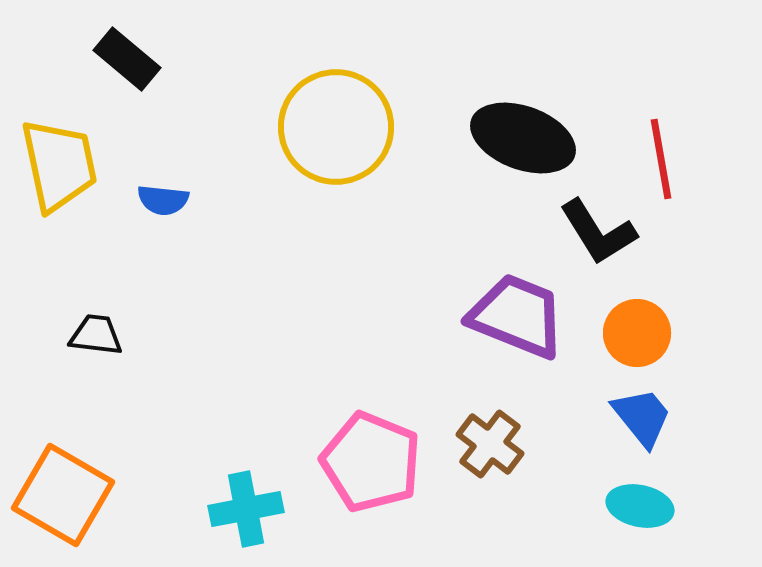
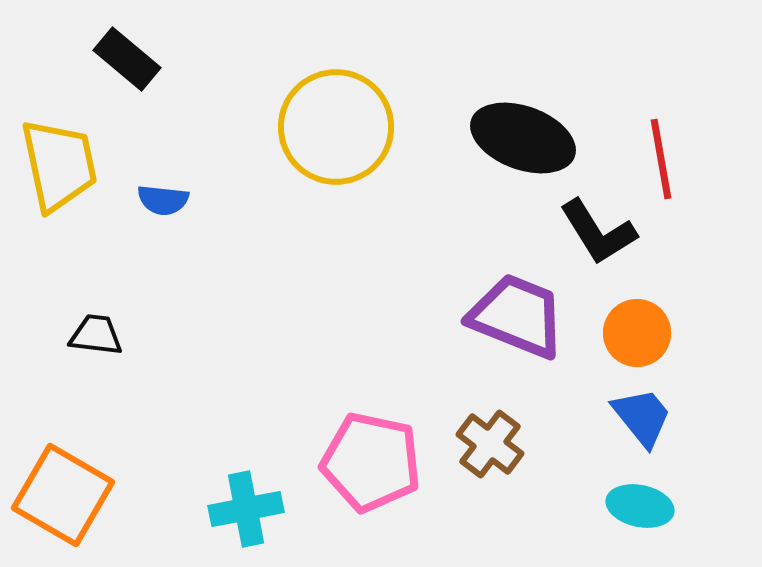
pink pentagon: rotated 10 degrees counterclockwise
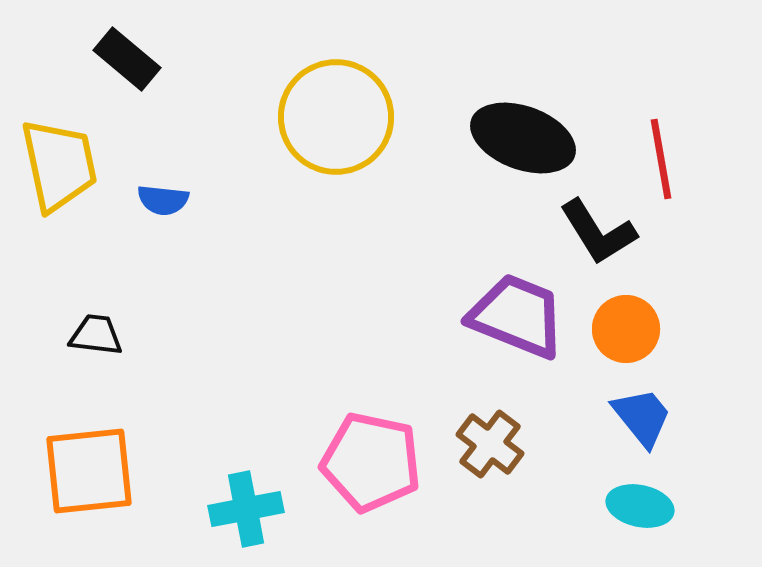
yellow circle: moved 10 px up
orange circle: moved 11 px left, 4 px up
orange square: moved 26 px right, 24 px up; rotated 36 degrees counterclockwise
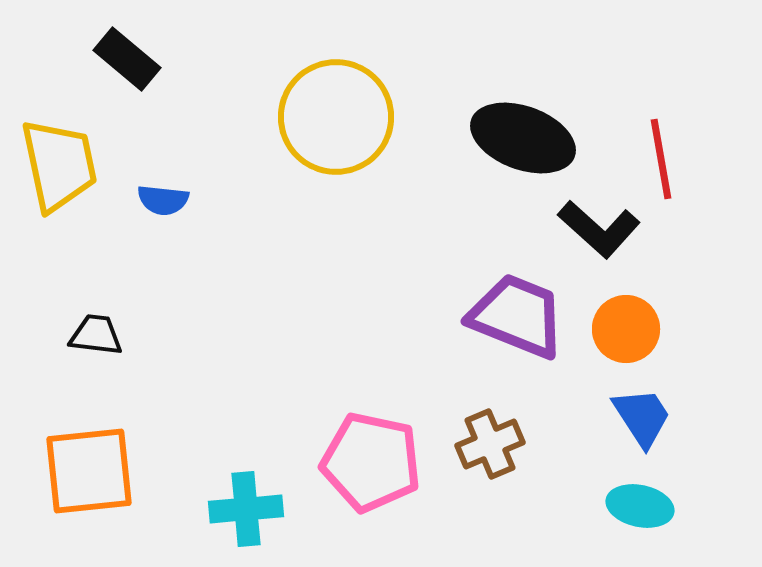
black L-shape: moved 1 px right, 3 px up; rotated 16 degrees counterclockwise
blue trapezoid: rotated 6 degrees clockwise
brown cross: rotated 30 degrees clockwise
cyan cross: rotated 6 degrees clockwise
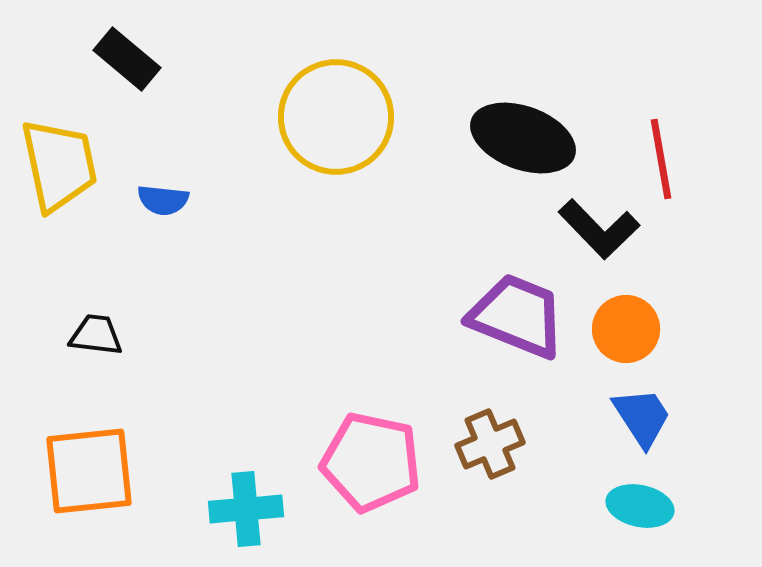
black L-shape: rotated 4 degrees clockwise
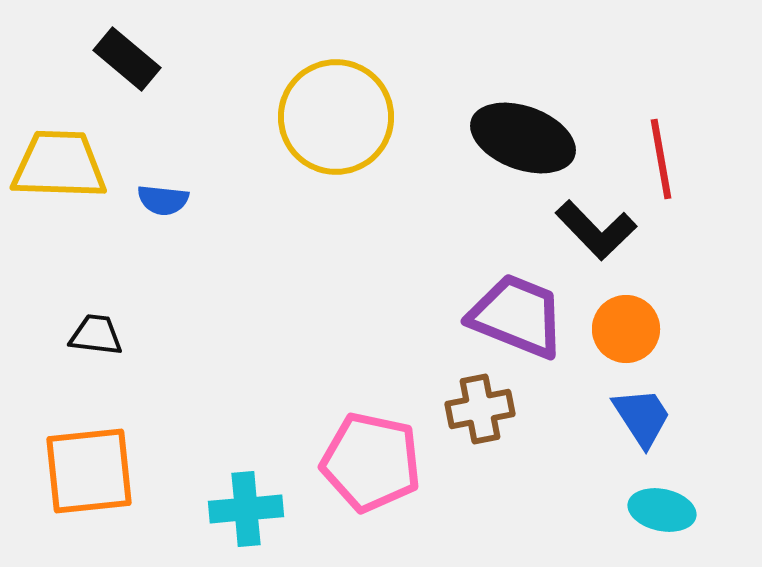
yellow trapezoid: rotated 76 degrees counterclockwise
black L-shape: moved 3 px left, 1 px down
brown cross: moved 10 px left, 35 px up; rotated 12 degrees clockwise
cyan ellipse: moved 22 px right, 4 px down
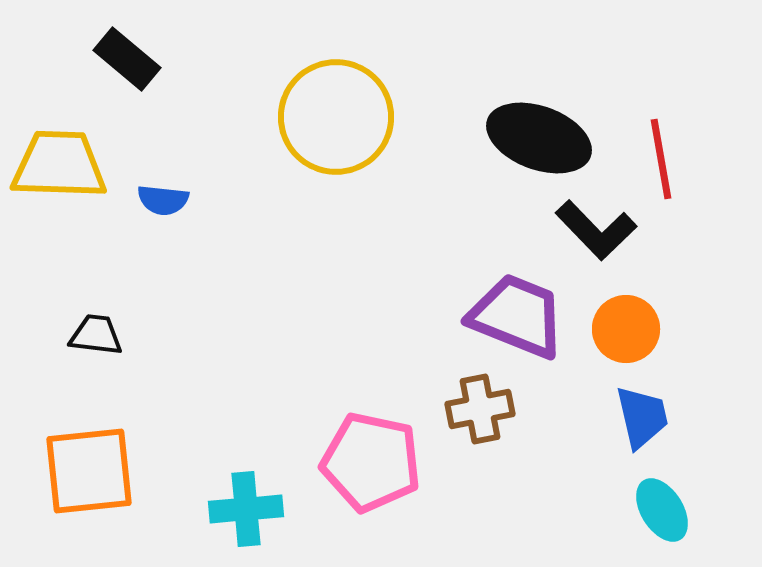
black ellipse: moved 16 px right
blue trapezoid: rotated 20 degrees clockwise
cyan ellipse: rotated 46 degrees clockwise
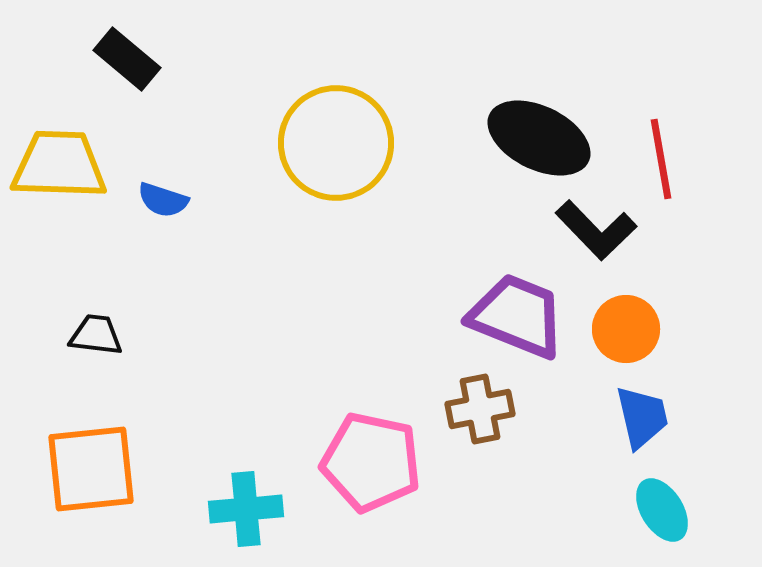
yellow circle: moved 26 px down
black ellipse: rotated 6 degrees clockwise
blue semicircle: rotated 12 degrees clockwise
orange square: moved 2 px right, 2 px up
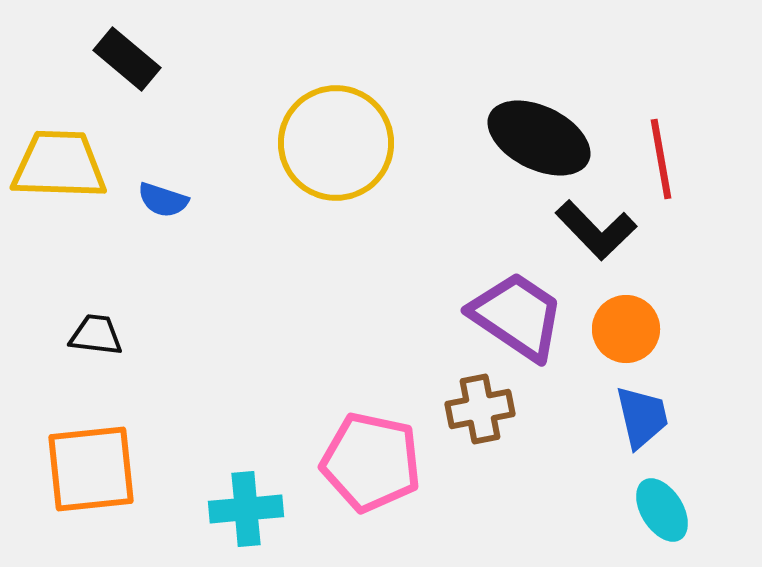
purple trapezoid: rotated 12 degrees clockwise
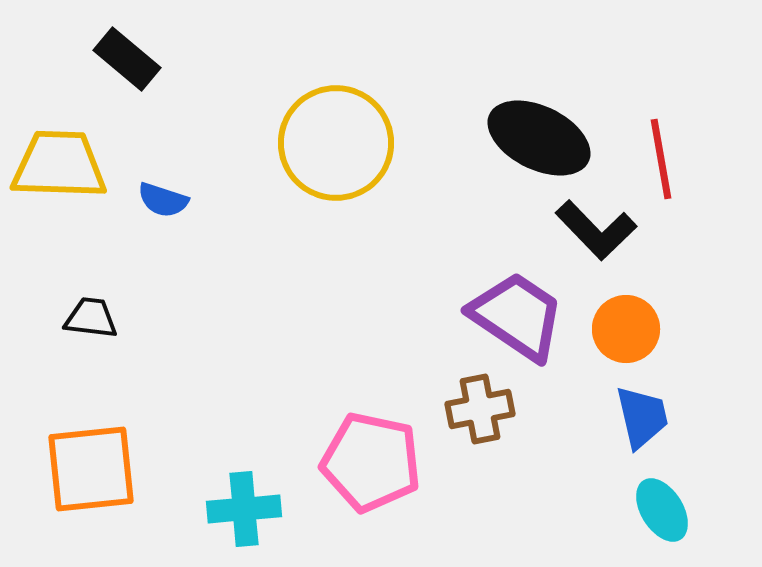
black trapezoid: moved 5 px left, 17 px up
cyan cross: moved 2 px left
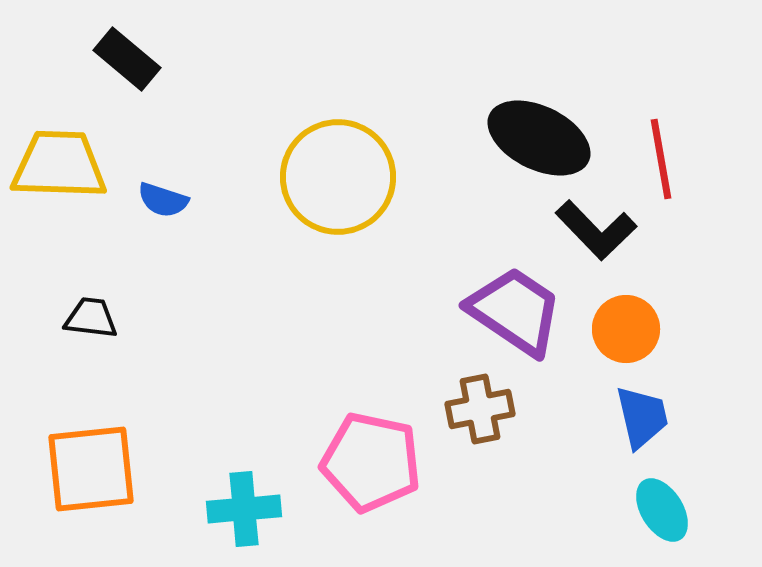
yellow circle: moved 2 px right, 34 px down
purple trapezoid: moved 2 px left, 5 px up
